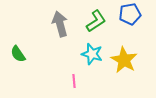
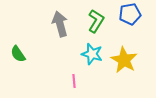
green L-shape: rotated 25 degrees counterclockwise
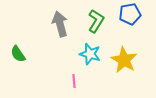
cyan star: moved 2 px left
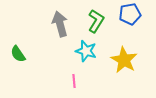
cyan star: moved 4 px left, 3 px up
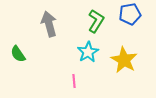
gray arrow: moved 11 px left
cyan star: moved 2 px right, 1 px down; rotated 25 degrees clockwise
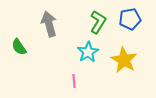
blue pentagon: moved 5 px down
green L-shape: moved 2 px right, 1 px down
green semicircle: moved 1 px right, 7 px up
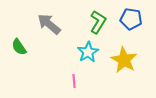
blue pentagon: moved 1 px right; rotated 20 degrees clockwise
gray arrow: rotated 35 degrees counterclockwise
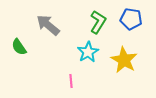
gray arrow: moved 1 px left, 1 px down
pink line: moved 3 px left
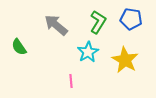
gray arrow: moved 8 px right
yellow star: moved 1 px right
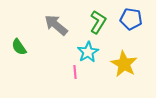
yellow star: moved 1 px left, 4 px down
pink line: moved 4 px right, 9 px up
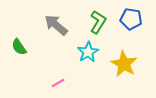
pink line: moved 17 px left, 11 px down; rotated 64 degrees clockwise
